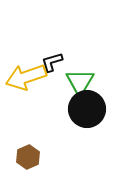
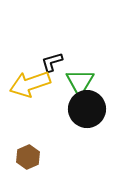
yellow arrow: moved 4 px right, 7 px down
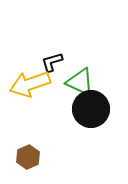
green triangle: rotated 36 degrees counterclockwise
black circle: moved 4 px right
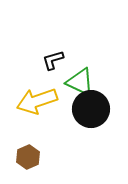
black L-shape: moved 1 px right, 2 px up
yellow arrow: moved 7 px right, 17 px down
